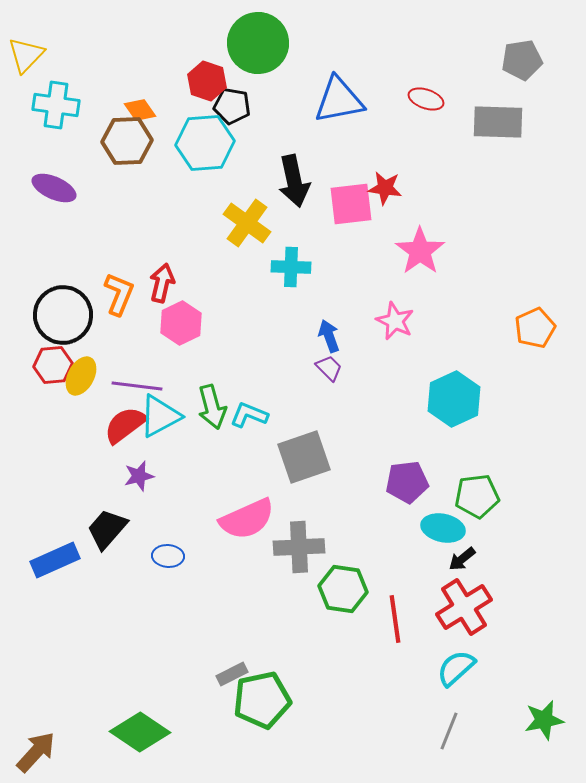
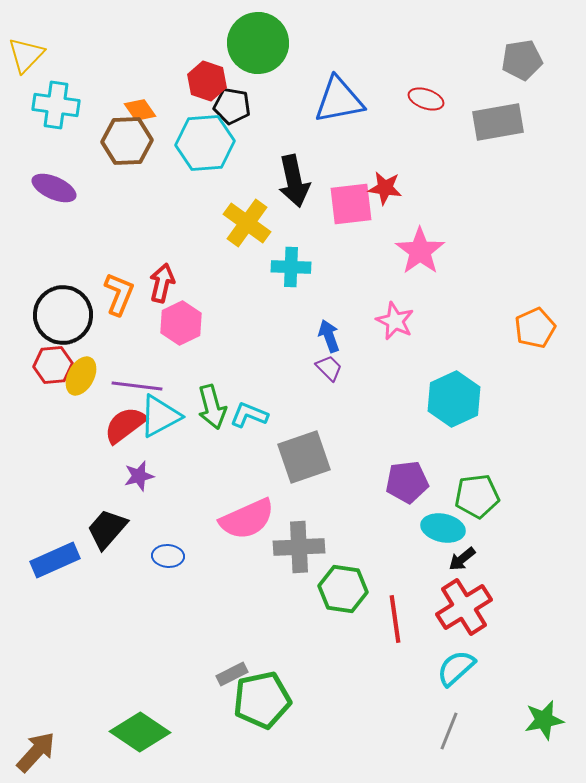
gray rectangle at (498, 122): rotated 12 degrees counterclockwise
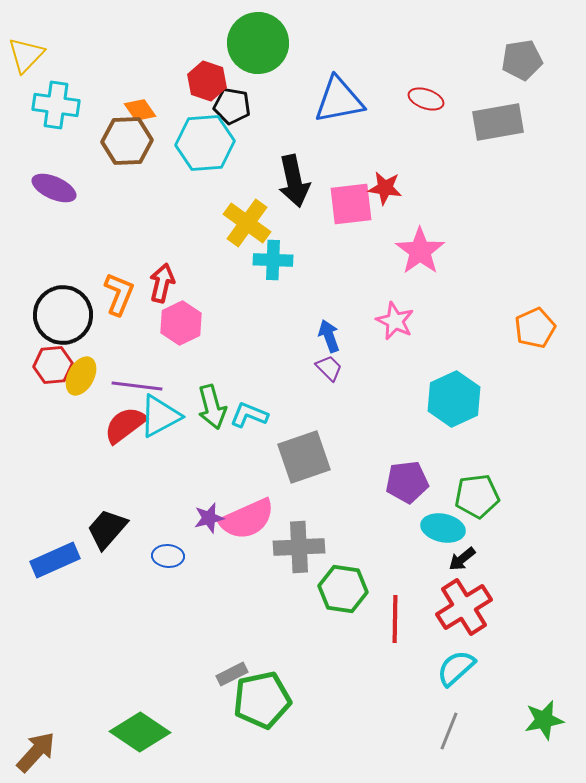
cyan cross at (291, 267): moved 18 px left, 7 px up
purple star at (139, 476): moved 70 px right, 42 px down
red line at (395, 619): rotated 9 degrees clockwise
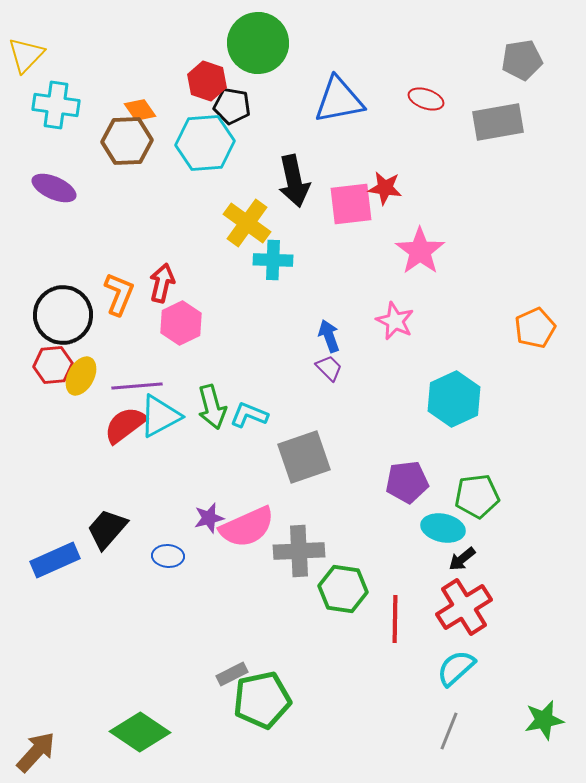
purple line at (137, 386): rotated 12 degrees counterclockwise
pink semicircle at (247, 519): moved 8 px down
gray cross at (299, 547): moved 4 px down
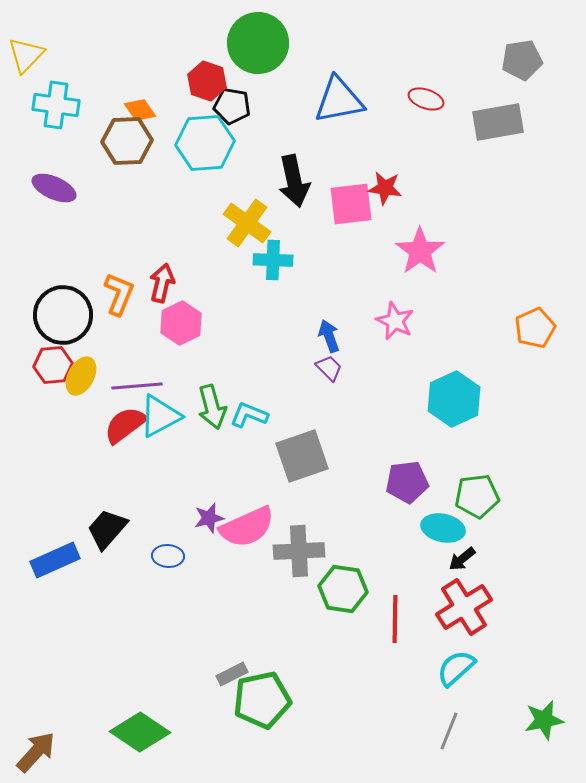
gray square at (304, 457): moved 2 px left, 1 px up
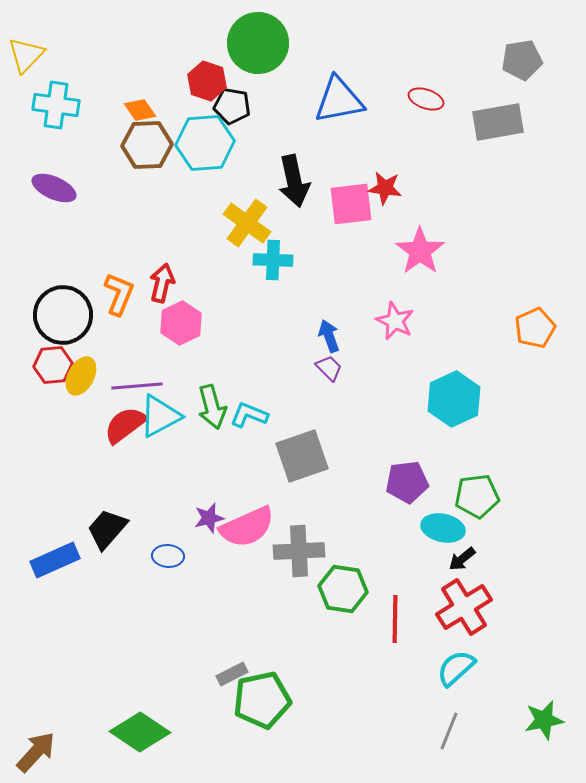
brown hexagon at (127, 141): moved 20 px right, 4 px down
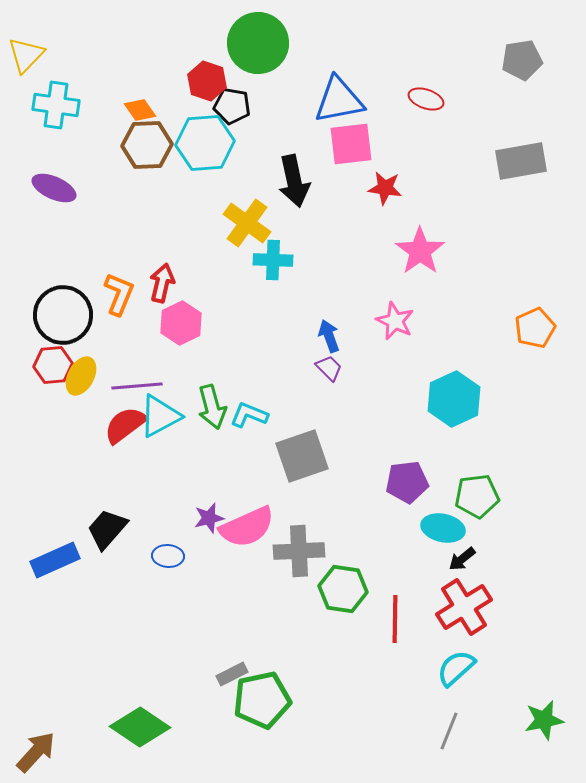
gray rectangle at (498, 122): moved 23 px right, 39 px down
pink square at (351, 204): moved 60 px up
green diamond at (140, 732): moved 5 px up
